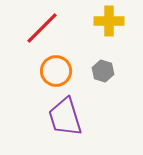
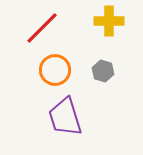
orange circle: moved 1 px left, 1 px up
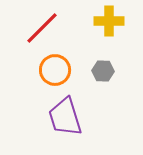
gray hexagon: rotated 15 degrees counterclockwise
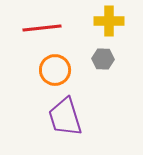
red line: rotated 39 degrees clockwise
gray hexagon: moved 12 px up
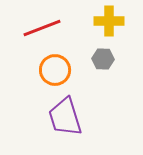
red line: rotated 15 degrees counterclockwise
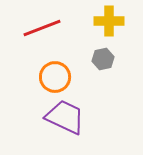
gray hexagon: rotated 15 degrees counterclockwise
orange circle: moved 7 px down
purple trapezoid: rotated 132 degrees clockwise
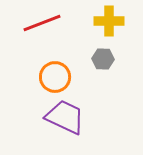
red line: moved 5 px up
gray hexagon: rotated 15 degrees clockwise
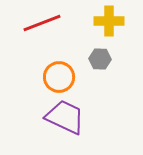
gray hexagon: moved 3 px left
orange circle: moved 4 px right
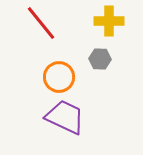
red line: moved 1 px left; rotated 72 degrees clockwise
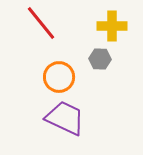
yellow cross: moved 3 px right, 5 px down
purple trapezoid: moved 1 px down
